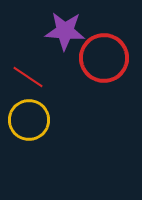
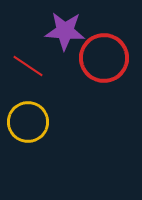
red line: moved 11 px up
yellow circle: moved 1 px left, 2 px down
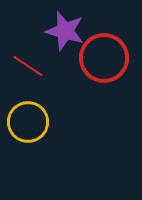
purple star: rotated 12 degrees clockwise
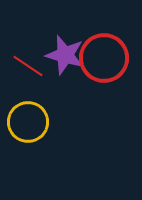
purple star: moved 24 px down
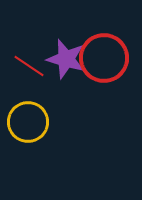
purple star: moved 1 px right, 4 px down
red line: moved 1 px right
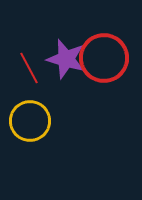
red line: moved 2 px down; rotated 28 degrees clockwise
yellow circle: moved 2 px right, 1 px up
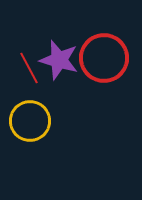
purple star: moved 7 px left, 1 px down
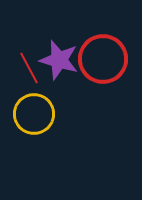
red circle: moved 1 px left, 1 px down
yellow circle: moved 4 px right, 7 px up
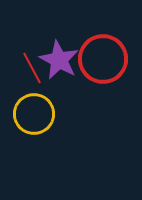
purple star: rotated 12 degrees clockwise
red line: moved 3 px right
